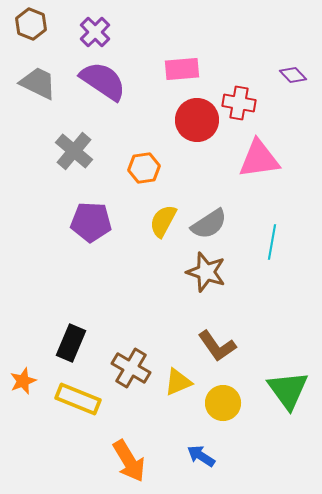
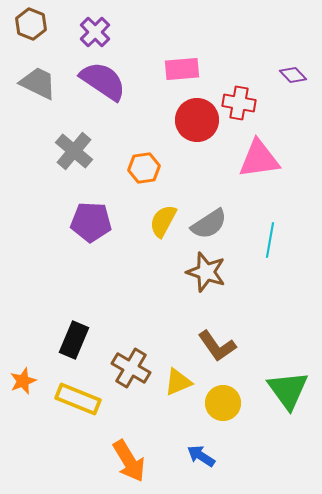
cyan line: moved 2 px left, 2 px up
black rectangle: moved 3 px right, 3 px up
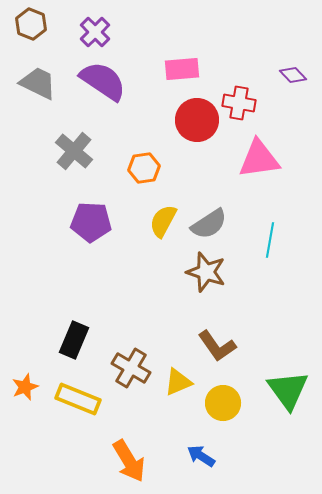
orange star: moved 2 px right, 6 px down
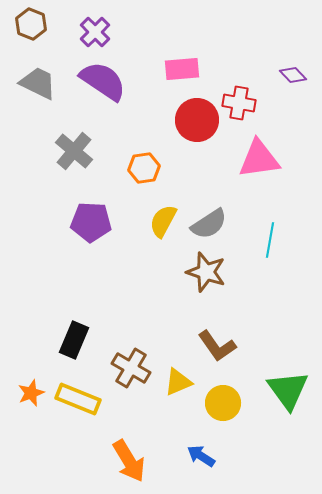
orange star: moved 6 px right, 6 px down
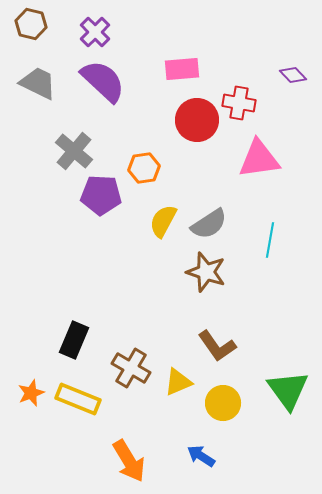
brown hexagon: rotated 8 degrees counterclockwise
purple semicircle: rotated 9 degrees clockwise
purple pentagon: moved 10 px right, 27 px up
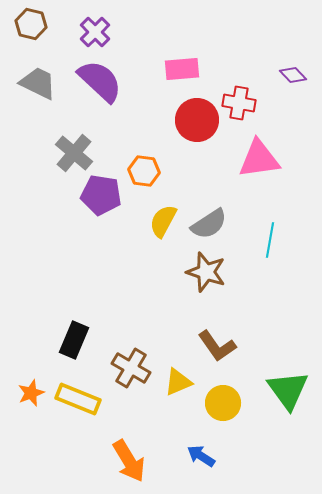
purple semicircle: moved 3 px left
gray cross: moved 2 px down
orange hexagon: moved 3 px down; rotated 16 degrees clockwise
purple pentagon: rotated 6 degrees clockwise
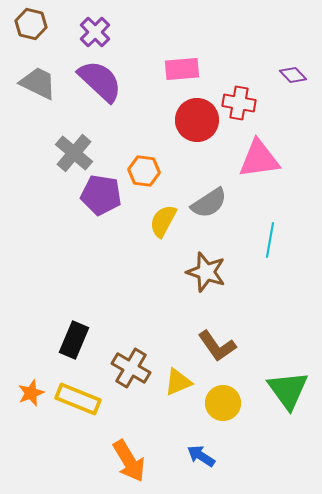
gray semicircle: moved 21 px up
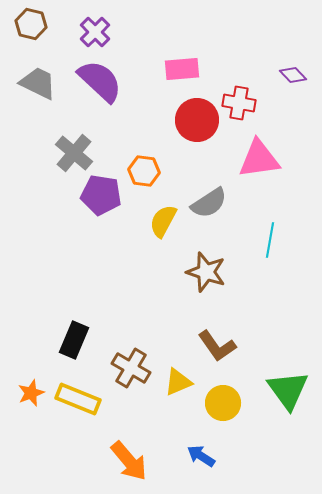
orange arrow: rotated 9 degrees counterclockwise
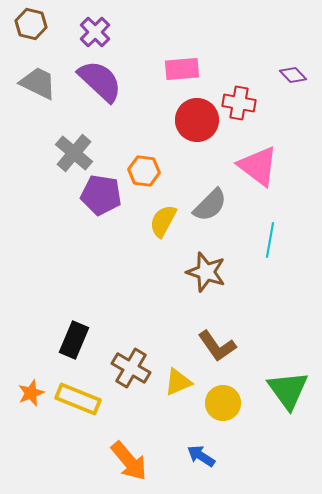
pink triangle: moved 1 px left, 7 px down; rotated 45 degrees clockwise
gray semicircle: moved 1 px right, 2 px down; rotated 12 degrees counterclockwise
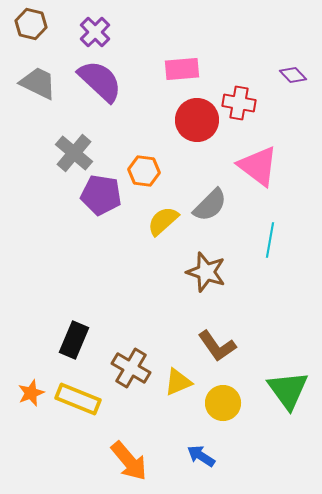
yellow semicircle: rotated 20 degrees clockwise
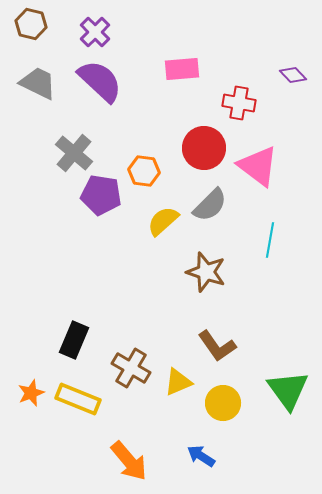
red circle: moved 7 px right, 28 px down
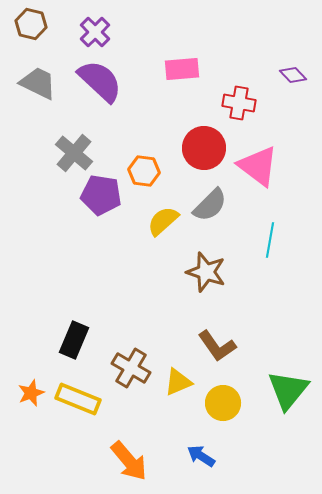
green triangle: rotated 15 degrees clockwise
